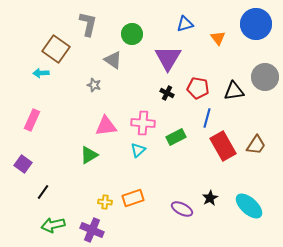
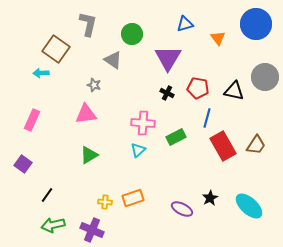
black triangle: rotated 20 degrees clockwise
pink triangle: moved 20 px left, 12 px up
black line: moved 4 px right, 3 px down
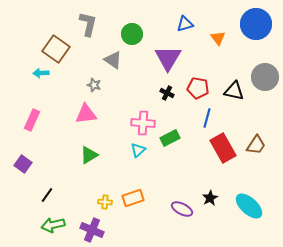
green rectangle: moved 6 px left, 1 px down
red rectangle: moved 2 px down
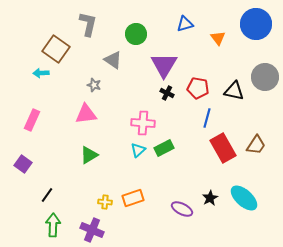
green circle: moved 4 px right
purple triangle: moved 4 px left, 7 px down
green rectangle: moved 6 px left, 10 px down
cyan ellipse: moved 5 px left, 8 px up
green arrow: rotated 105 degrees clockwise
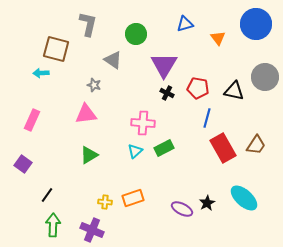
brown square: rotated 20 degrees counterclockwise
cyan triangle: moved 3 px left, 1 px down
black star: moved 3 px left, 5 px down
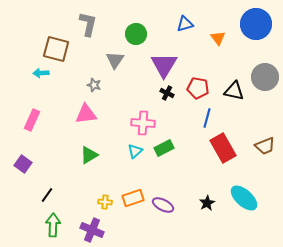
gray triangle: moved 2 px right; rotated 30 degrees clockwise
brown trapezoid: moved 9 px right, 1 px down; rotated 35 degrees clockwise
purple ellipse: moved 19 px left, 4 px up
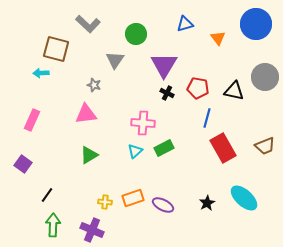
gray L-shape: rotated 120 degrees clockwise
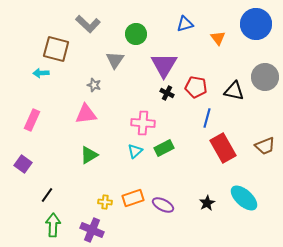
red pentagon: moved 2 px left, 1 px up
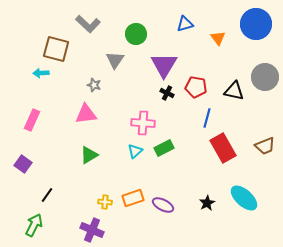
green arrow: moved 19 px left; rotated 25 degrees clockwise
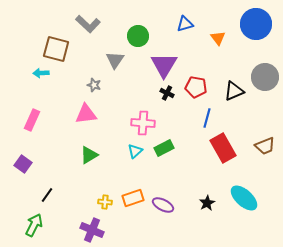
green circle: moved 2 px right, 2 px down
black triangle: rotated 35 degrees counterclockwise
